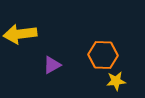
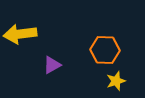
orange hexagon: moved 2 px right, 5 px up
yellow star: rotated 12 degrees counterclockwise
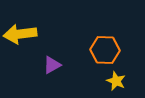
yellow star: rotated 30 degrees counterclockwise
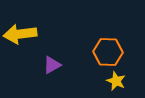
orange hexagon: moved 3 px right, 2 px down
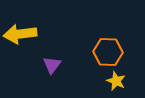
purple triangle: rotated 24 degrees counterclockwise
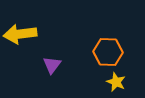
yellow star: moved 1 px down
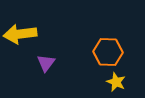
purple triangle: moved 6 px left, 2 px up
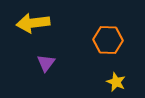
yellow arrow: moved 13 px right, 11 px up
orange hexagon: moved 12 px up
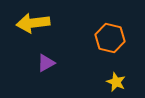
orange hexagon: moved 2 px right, 2 px up; rotated 12 degrees clockwise
purple triangle: rotated 24 degrees clockwise
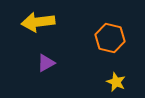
yellow arrow: moved 5 px right, 1 px up
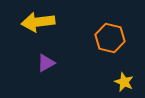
yellow star: moved 8 px right
